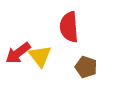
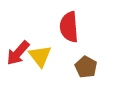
red arrow: rotated 12 degrees counterclockwise
brown pentagon: rotated 10 degrees clockwise
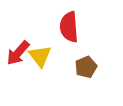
brown pentagon: rotated 20 degrees clockwise
